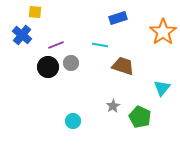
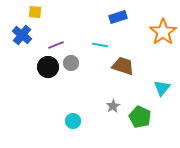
blue rectangle: moved 1 px up
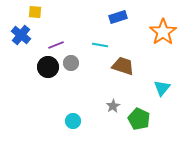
blue cross: moved 1 px left
green pentagon: moved 1 px left, 2 px down
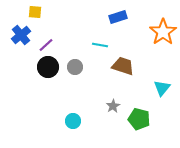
blue cross: rotated 12 degrees clockwise
purple line: moved 10 px left; rotated 21 degrees counterclockwise
gray circle: moved 4 px right, 4 px down
green pentagon: rotated 10 degrees counterclockwise
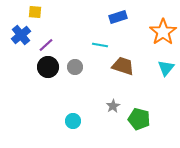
cyan triangle: moved 4 px right, 20 px up
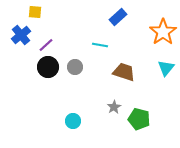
blue rectangle: rotated 24 degrees counterclockwise
brown trapezoid: moved 1 px right, 6 px down
gray star: moved 1 px right, 1 px down
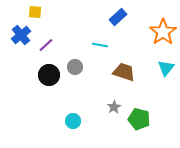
black circle: moved 1 px right, 8 px down
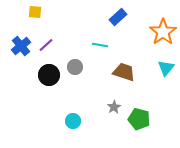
blue cross: moved 11 px down
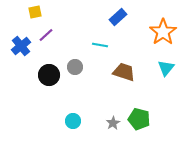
yellow square: rotated 16 degrees counterclockwise
purple line: moved 10 px up
gray star: moved 1 px left, 16 px down
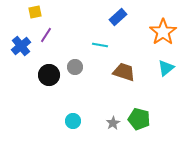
purple line: rotated 14 degrees counterclockwise
cyan triangle: rotated 12 degrees clockwise
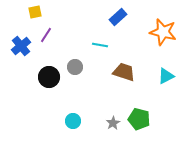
orange star: rotated 24 degrees counterclockwise
cyan triangle: moved 8 px down; rotated 12 degrees clockwise
black circle: moved 2 px down
